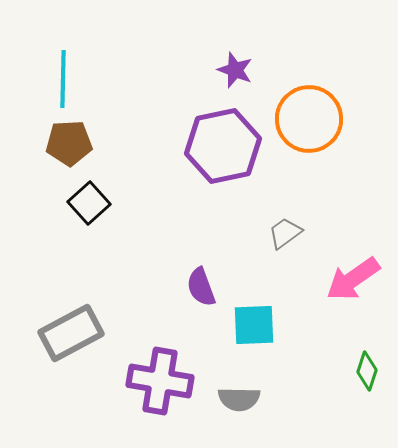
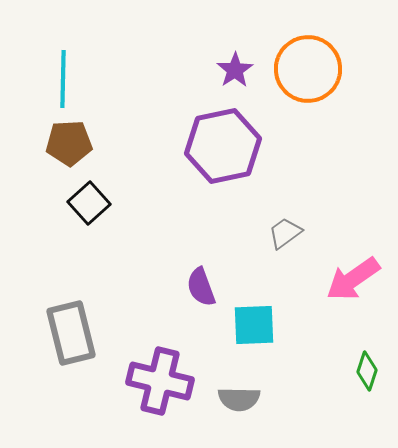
purple star: rotated 18 degrees clockwise
orange circle: moved 1 px left, 50 px up
gray rectangle: rotated 76 degrees counterclockwise
purple cross: rotated 4 degrees clockwise
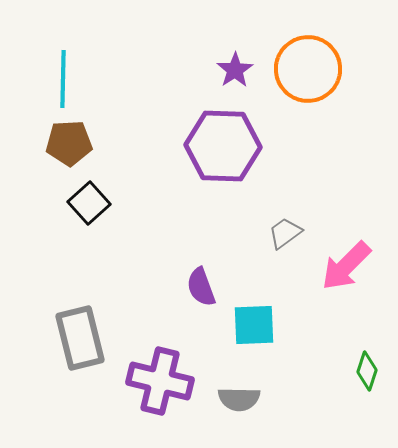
purple hexagon: rotated 14 degrees clockwise
pink arrow: moved 7 px left, 13 px up; rotated 10 degrees counterclockwise
gray rectangle: moved 9 px right, 5 px down
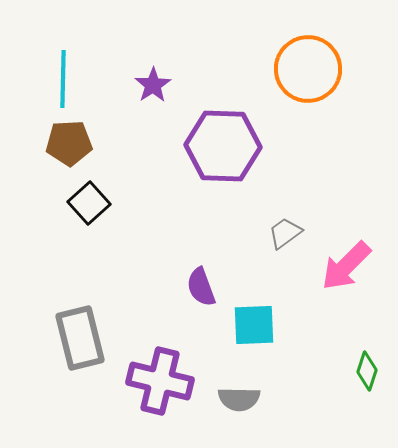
purple star: moved 82 px left, 15 px down
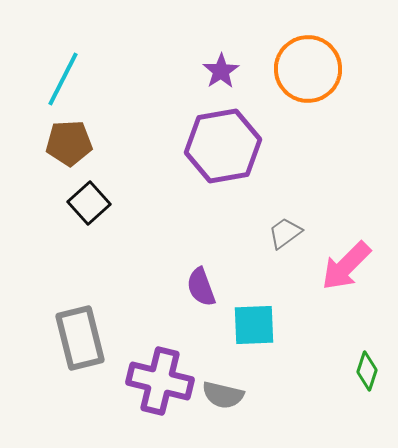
cyan line: rotated 26 degrees clockwise
purple star: moved 68 px right, 14 px up
purple hexagon: rotated 12 degrees counterclockwise
gray semicircle: moved 16 px left, 4 px up; rotated 12 degrees clockwise
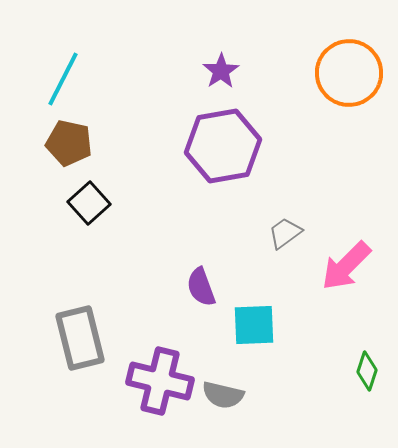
orange circle: moved 41 px right, 4 px down
brown pentagon: rotated 15 degrees clockwise
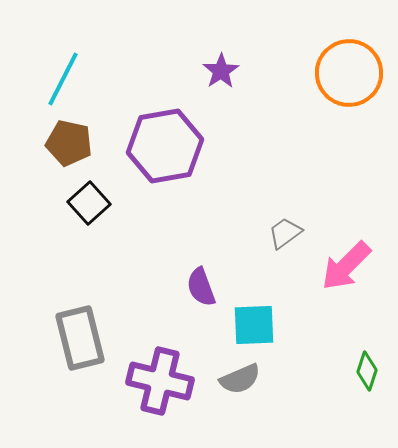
purple hexagon: moved 58 px left
gray semicircle: moved 17 px right, 16 px up; rotated 36 degrees counterclockwise
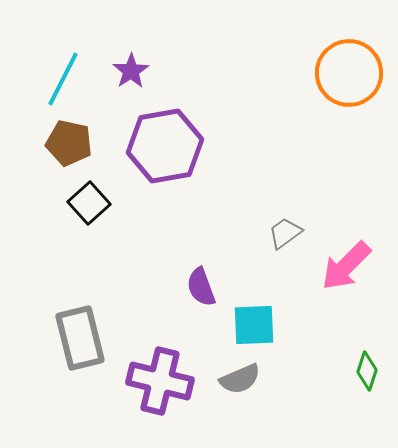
purple star: moved 90 px left
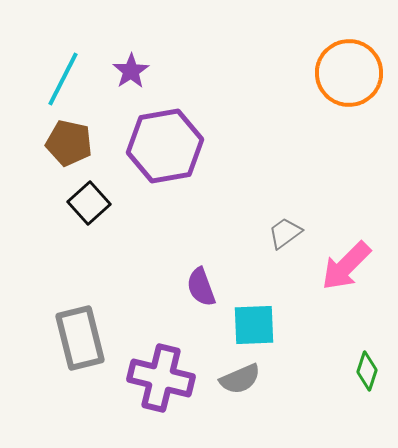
purple cross: moved 1 px right, 3 px up
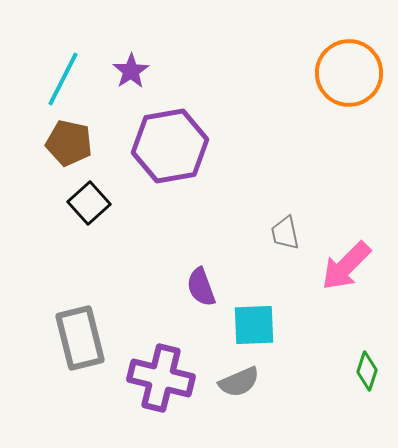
purple hexagon: moved 5 px right
gray trapezoid: rotated 66 degrees counterclockwise
gray semicircle: moved 1 px left, 3 px down
